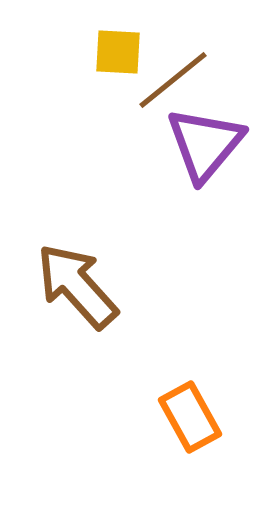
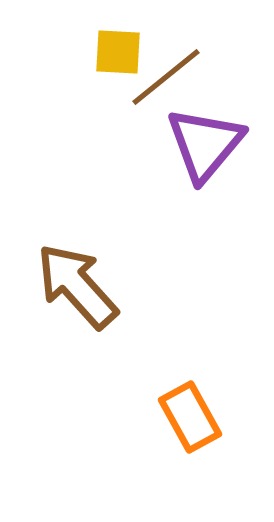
brown line: moved 7 px left, 3 px up
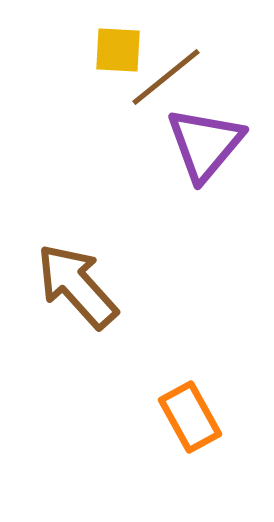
yellow square: moved 2 px up
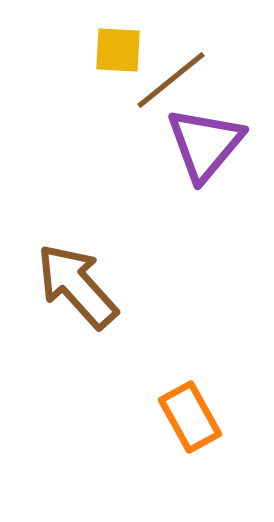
brown line: moved 5 px right, 3 px down
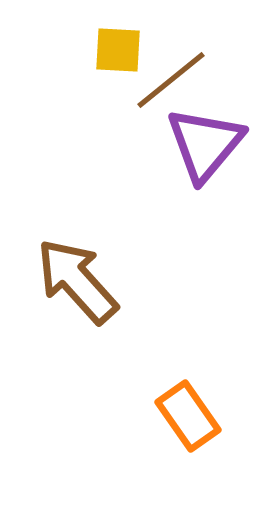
brown arrow: moved 5 px up
orange rectangle: moved 2 px left, 1 px up; rotated 6 degrees counterclockwise
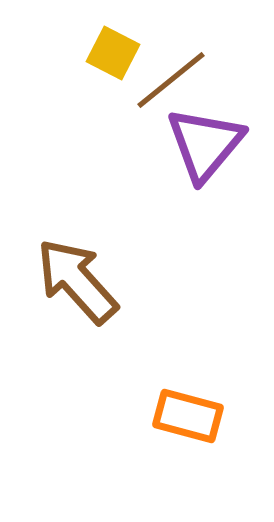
yellow square: moved 5 px left, 3 px down; rotated 24 degrees clockwise
orange rectangle: rotated 40 degrees counterclockwise
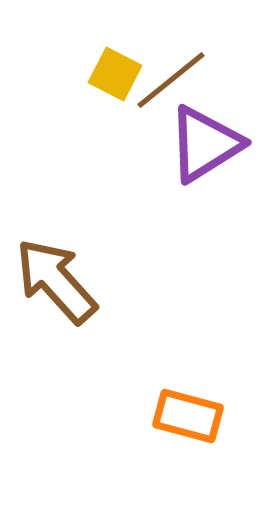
yellow square: moved 2 px right, 21 px down
purple triangle: rotated 18 degrees clockwise
brown arrow: moved 21 px left
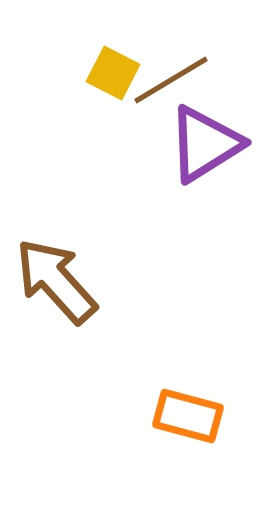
yellow square: moved 2 px left, 1 px up
brown line: rotated 8 degrees clockwise
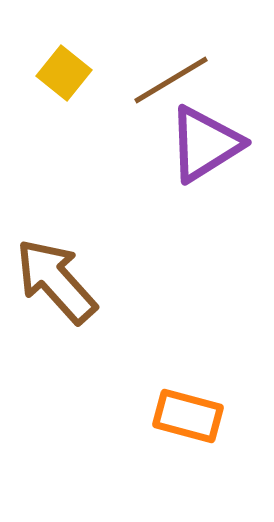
yellow square: moved 49 px left; rotated 12 degrees clockwise
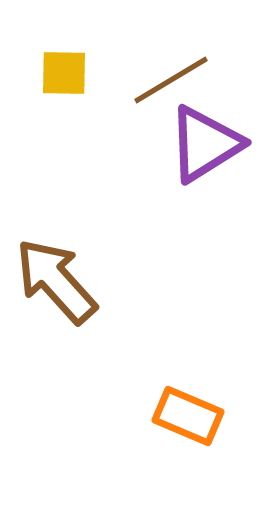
yellow square: rotated 38 degrees counterclockwise
orange rectangle: rotated 8 degrees clockwise
